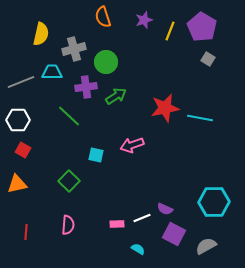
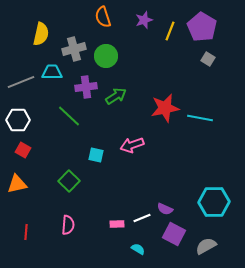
green circle: moved 6 px up
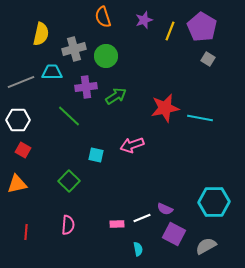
cyan semicircle: rotated 48 degrees clockwise
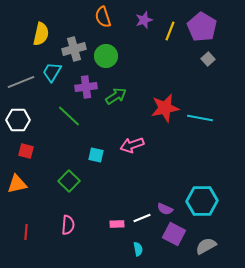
gray square: rotated 16 degrees clockwise
cyan trapezoid: rotated 60 degrees counterclockwise
red square: moved 3 px right, 1 px down; rotated 14 degrees counterclockwise
cyan hexagon: moved 12 px left, 1 px up
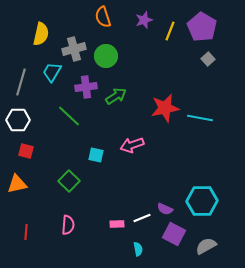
gray line: rotated 52 degrees counterclockwise
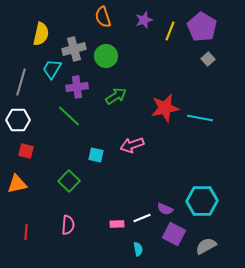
cyan trapezoid: moved 3 px up
purple cross: moved 9 px left
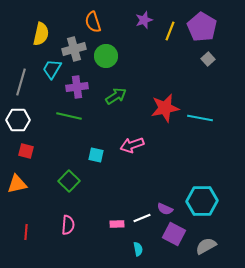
orange semicircle: moved 10 px left, 5 px down
green line: rotated 30 degrees counterclockwise
